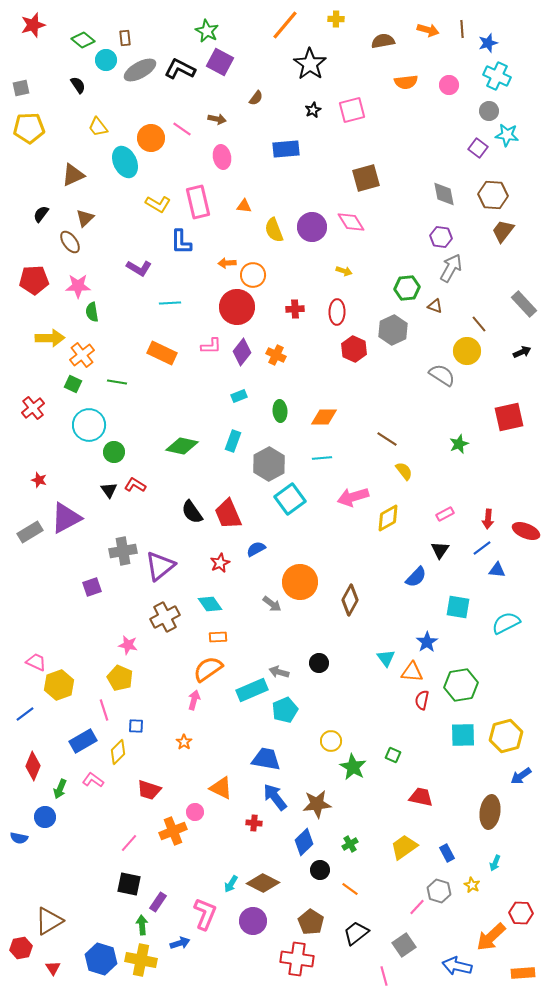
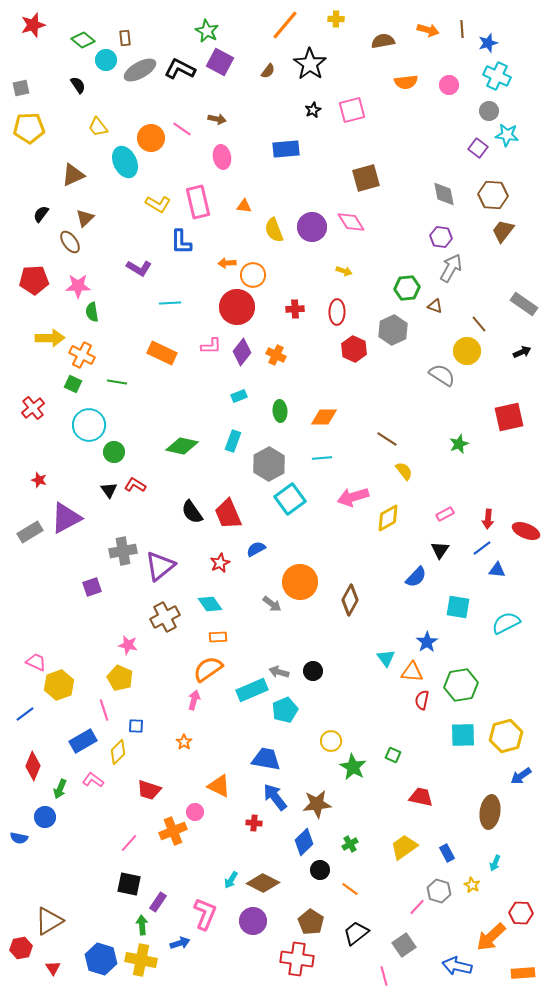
brown semicircle at (256, 98): moved 12 px right, 27 px up
gray rectangle at (524, 304): rotated 12 degrees counterclockwise
orange cross at (82, 355): rotated 25 degrees counterclockwise
black circle at (319, 663): moved 6 px left, 8 px down
orange triangle at (221, 788): moved 2 px left, 2 px up
cyan arrow at (231, 884): moved 4 px up
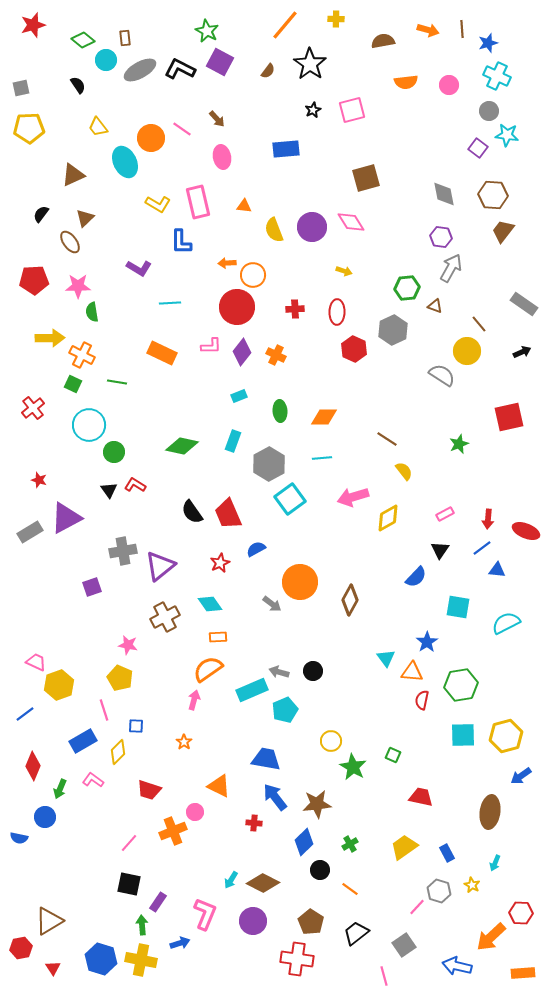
brown arrow at (217, 119): rotated 36 degrees clockwise
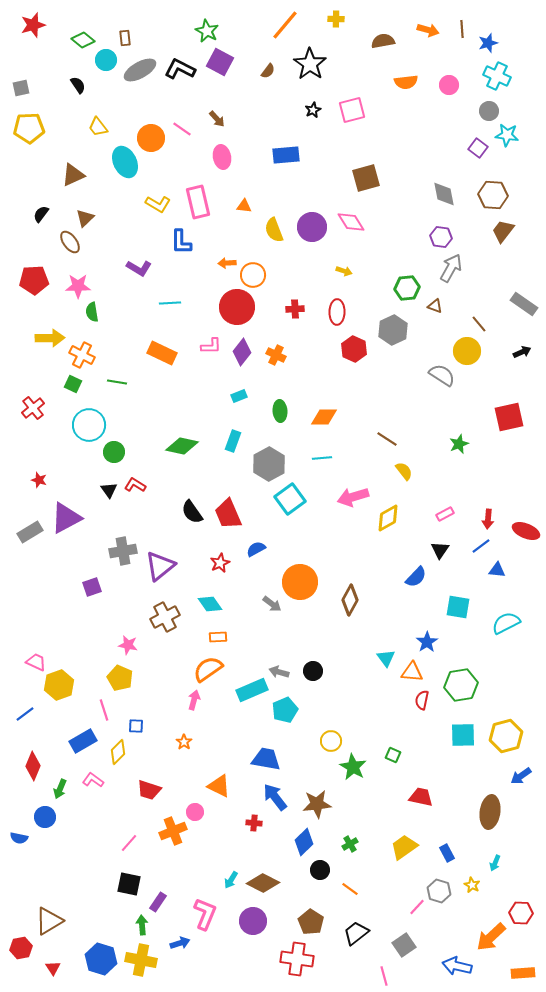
blue rectangle at (286, 149): moved 6 px down
blue line at (482, 548): moved 1 px left, 2 px up
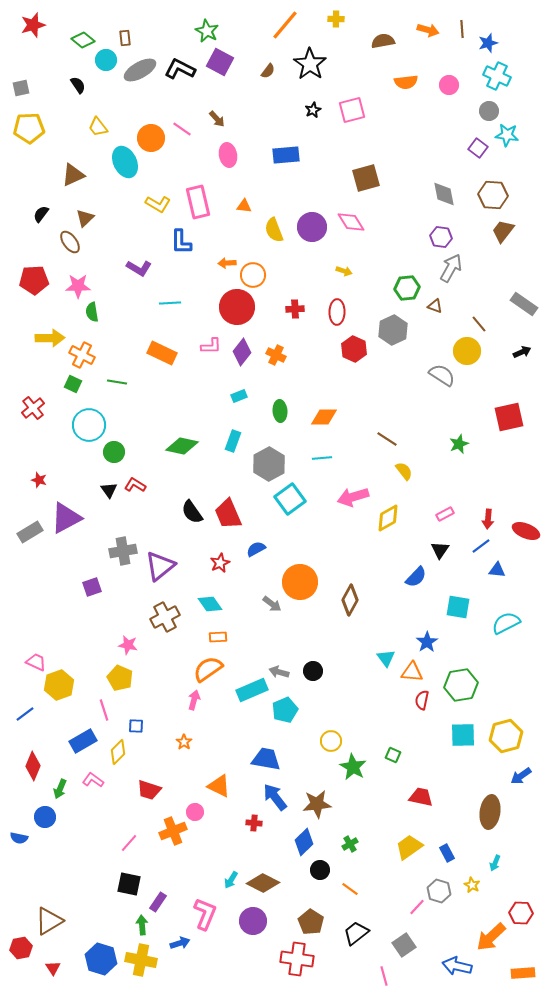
pink ellipse at (222, 157): moved 6 px right, 2 px up
yellow trapezoid at (404, 847): moved 5 px right
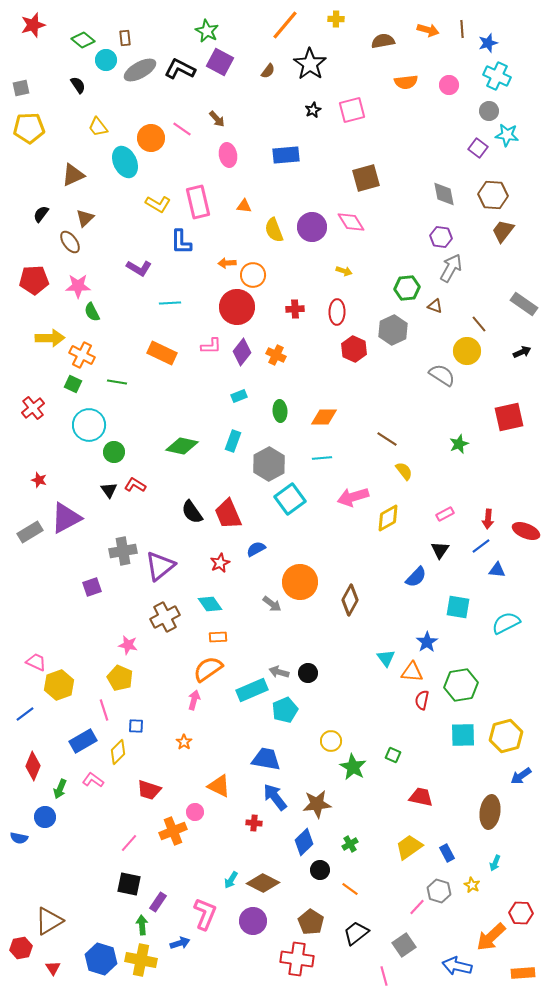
green semicircle at (92, 312): rotated 18 degrees counterclockwise
black circle at (313, 671): moved 5 px left, 2 px down
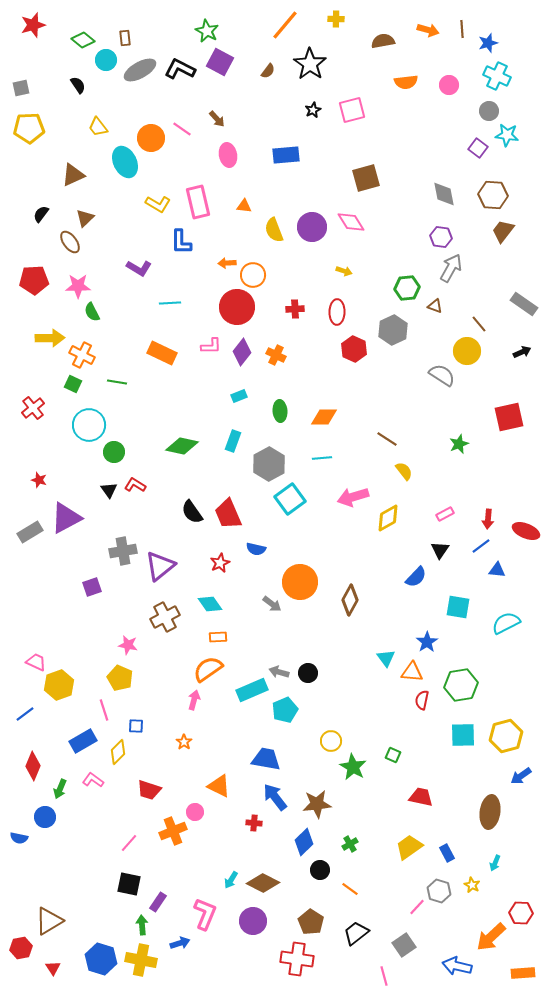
blue semicircle at (256, 549): rotated 138 degrees counterclockwise
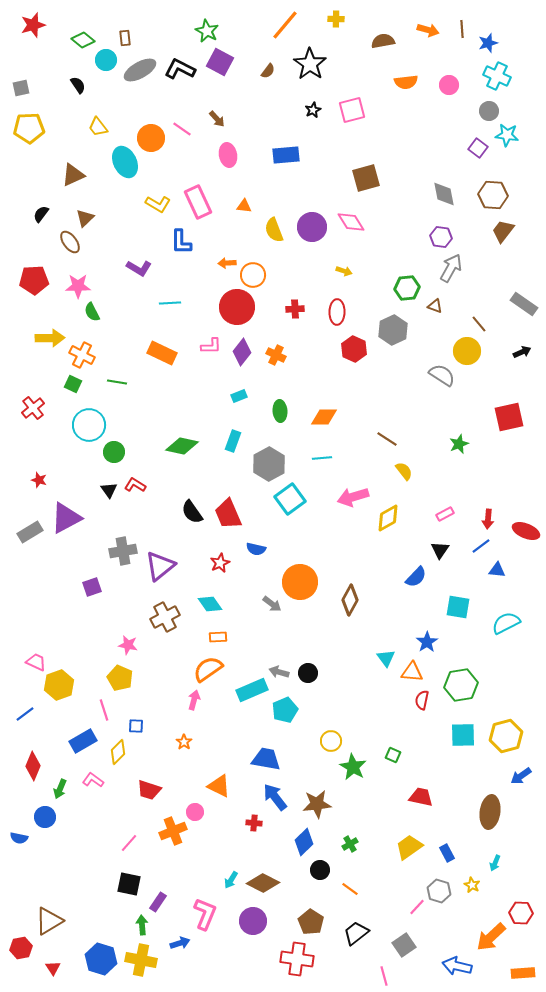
pink rectangle at (198, 202): rotated 12 degrees counterclockwise
